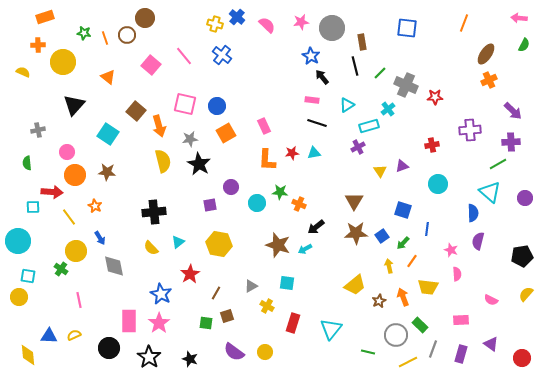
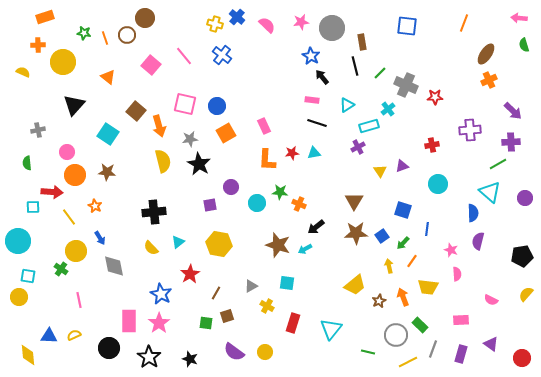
blue square at (407, 28): moved 2 px up
green semicircle at (524, 45): rotated 136 degrees clockwise
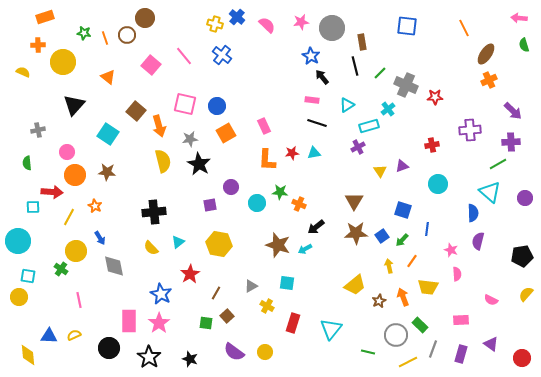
orange line at (464, 23): moved 5 px down; rotated 48 degrees counterclockwise
yellow line at (69, 217): rotated 66 degrees clockwise
green arrow at (403, 243): moved 1 px left, 3 px up
brown square at (227, 316): rotated 24 degrees counterclockwise
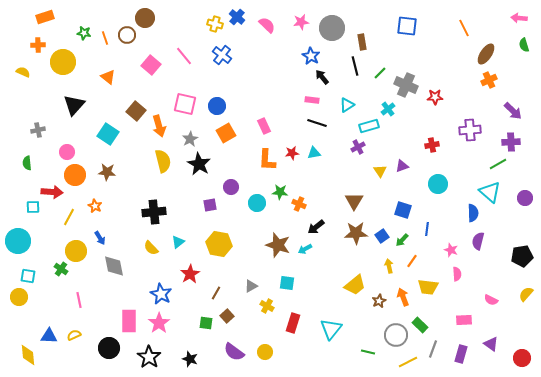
gray star at (190, 139): rotated 21 degrees counterclockwise
pink rectangle at (461, 320): moved 3 px right
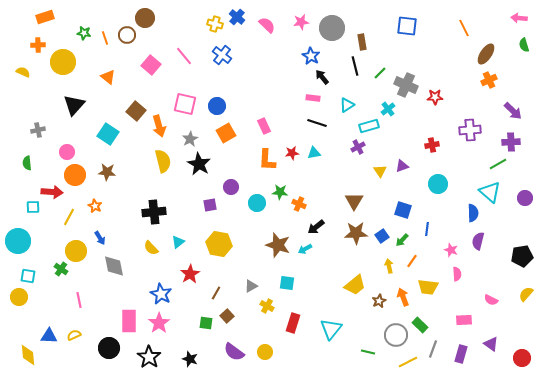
pink rectangle at (312, 100): moved 1 px right, 2 px up
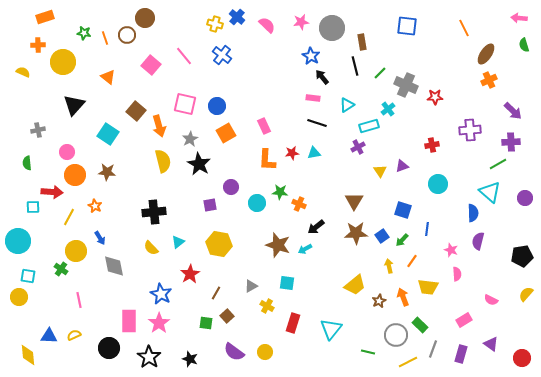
pink rectangle at (464, 320): rotated 28 degrees counterclockwise
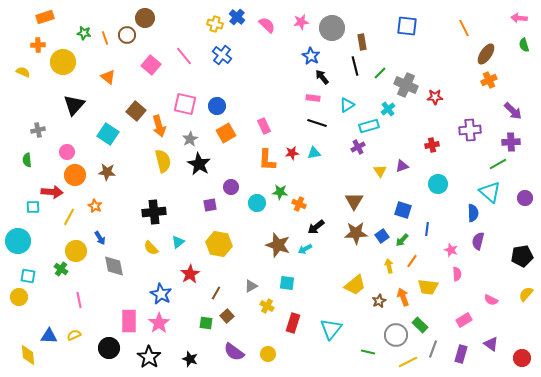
green semicircle at (27, 163): moved 3 px up
yellow circle at (265, 352): moved 3 px right, 2 px down
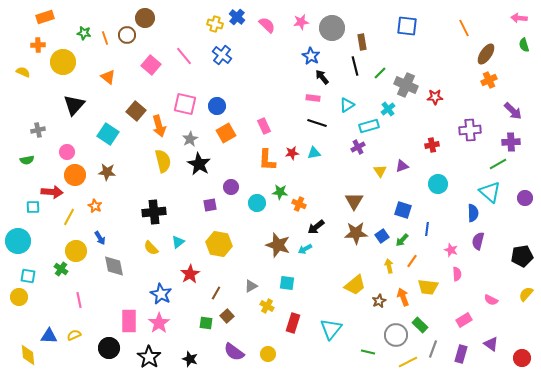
green semicircle at (27, 160): rotated 96 degrees counterclockwise
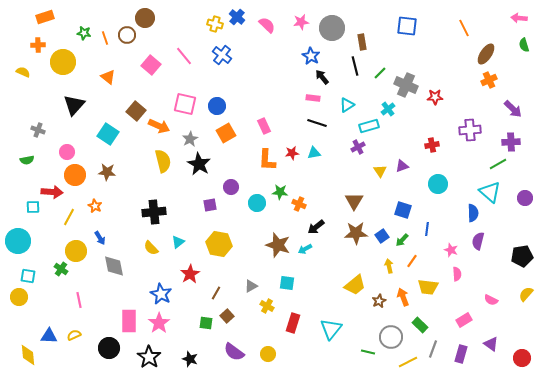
purple arrow at (513, 111): moved 2 px up
orange arrow at (159, 126): rotated 50 degrees counterclockwise
gray cross at (38, 130): rotated 32 degrees clockwise
gray circle at (396, 335): moved 5 px left, 2 px down
